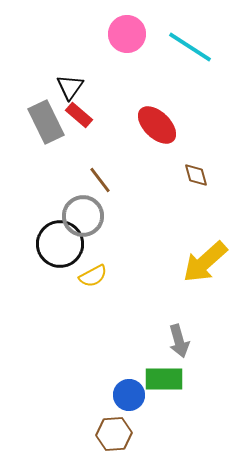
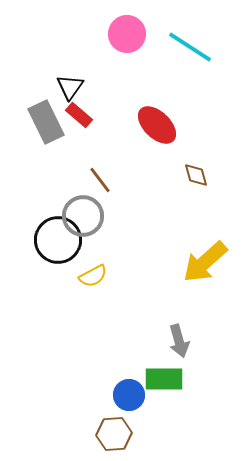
black circle: moved 2 px left, 4 px up
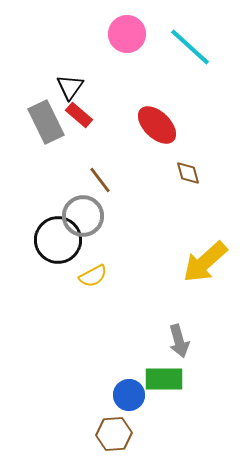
cyan line: rotated 9 degrees clockwise
brown diamond: moved 8 px left, 2 px up
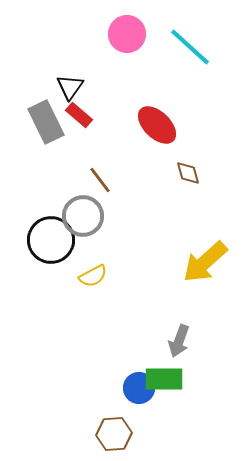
black circle: moved 7 px left
gray arrow: rotated 36 degrees clockwise
blue circle: moved 10 px right, 7 px up
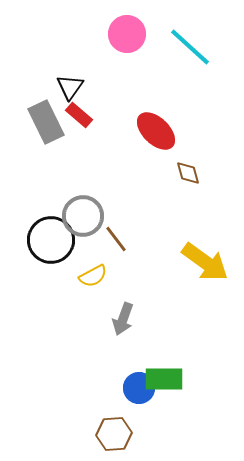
red ellipse: moved 1 px left, 6 px down
brown line: moved 16 px right, 59 px down
yellow arrow: rotated 102 degrees counterclockwise
gray arrow: moved 56 px left, 22 px up
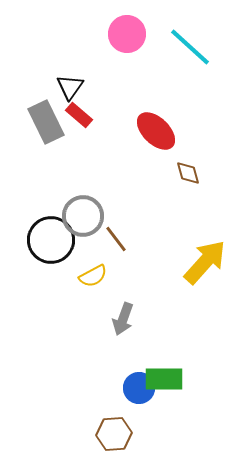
yellow arrow: rotated 84 degrees counterclockwise
